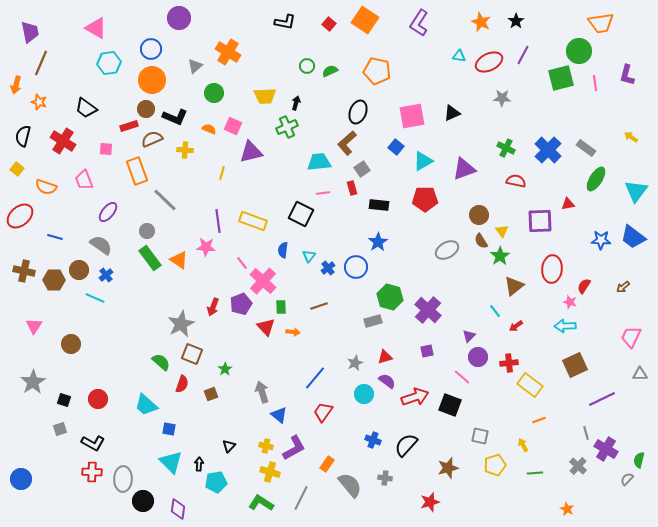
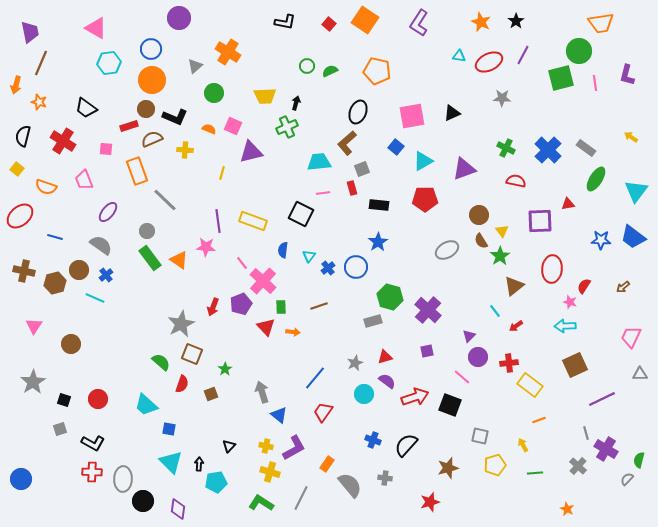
gray square at (362, 169): rotated 14 degrees clockwise
brown hexagon at (54, 280): moved 1 px right, 3 px down; rotated 15 degrees counterclockwise
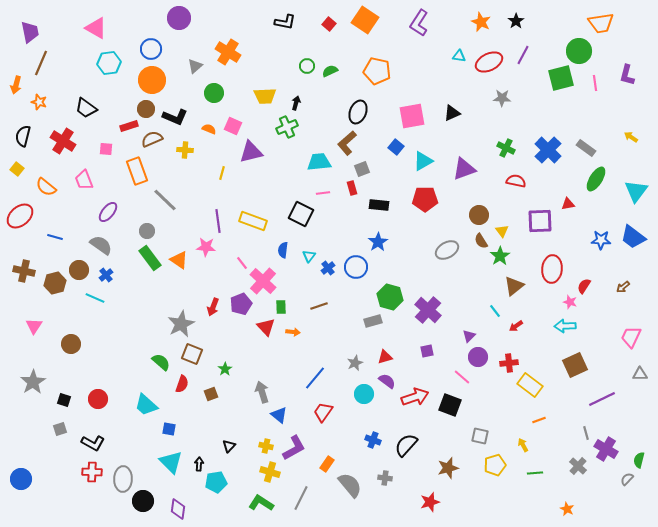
orange semicircle at (46, 187): rotated 20 degrees clockwise
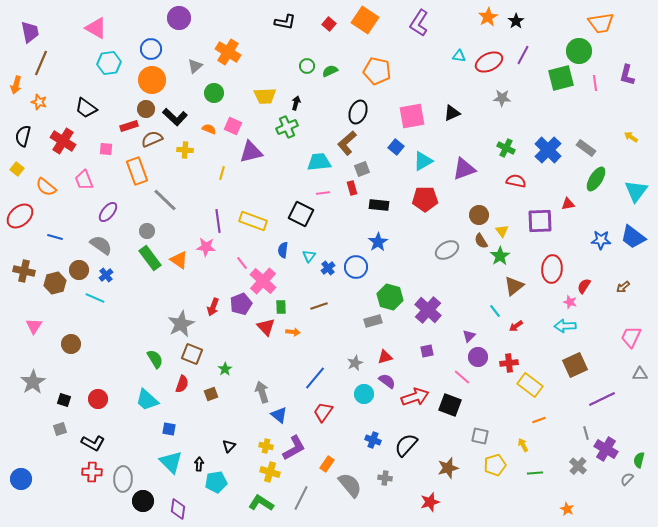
orange star at (481, 22): moved 7 px right, 5 px up; rotated 18 degrees clockwise
black L-shape at (175, 117): rotated 20 degrees clockwise
green semicircle at (161, 362): moved 6 px left, 3 px up; rotated 18 degrees clockwise
cyan trapezoid at (146, 405): moved 1 px right, 5 px up
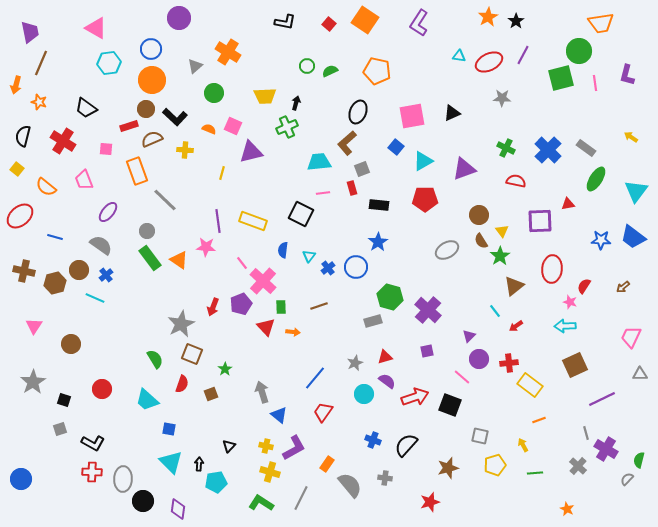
purple circle at (478, 357): moved 1 px right, 2 px down
red circle at (98, 399): moved 4 px right, 10 px up
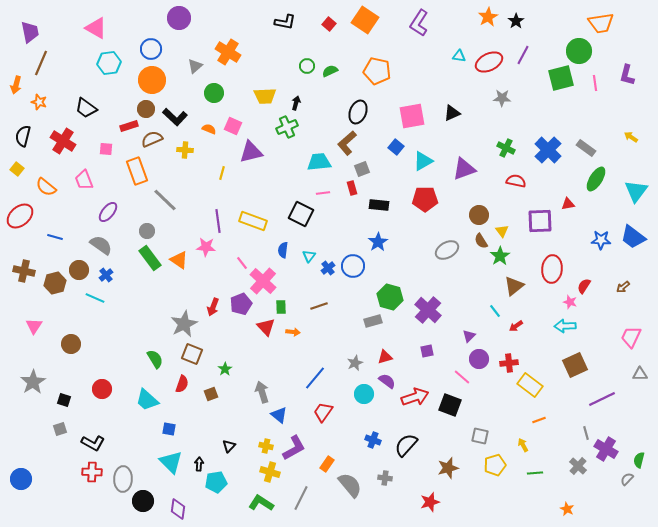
blue circle at (356, 267): moved 3 px left, 1 px up
gray star at (181, 324): moved 3 px right
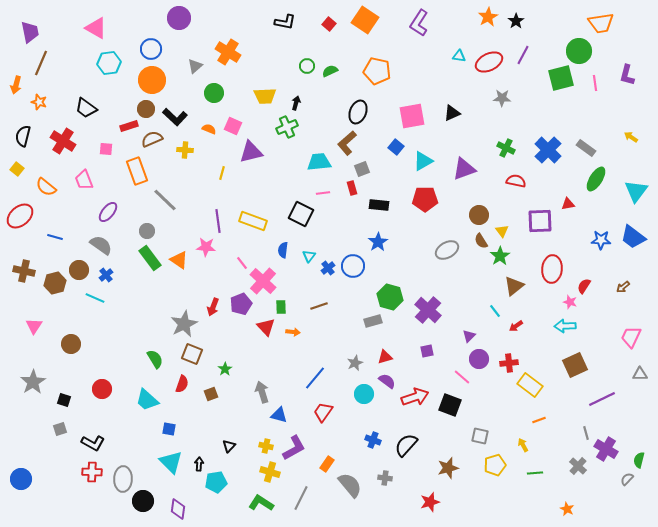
blue triangle at (279, 415): rotated 24 degrees counterclockwise
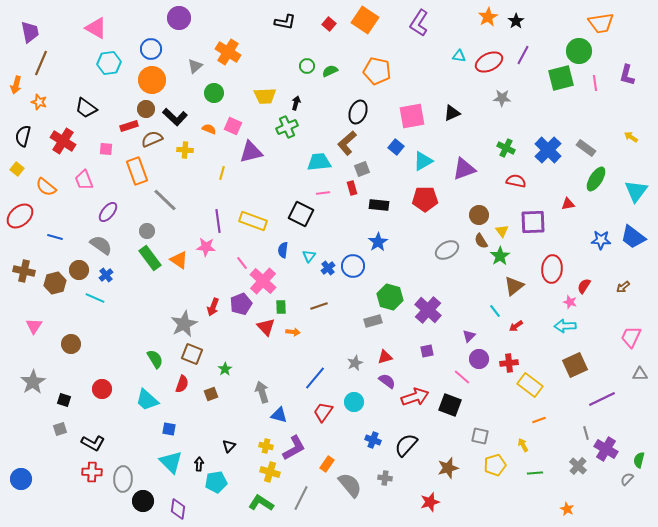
purple square at (540, 221): moved 7 px left, 1 px down
cyan circle at (364, 394): moved 10 px left, 8 px down
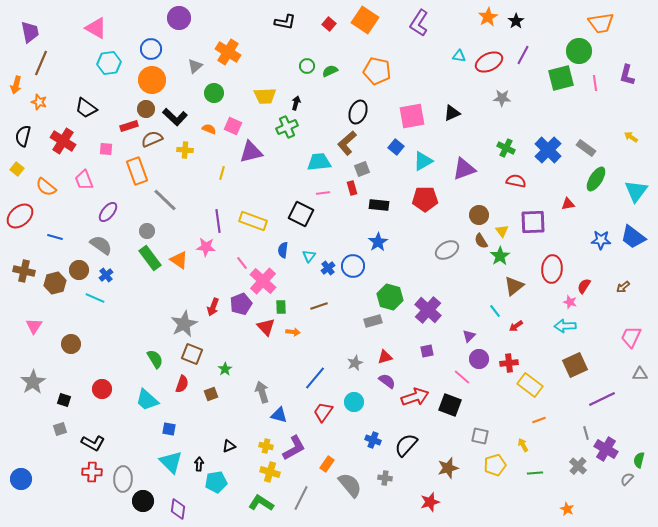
black triangle at (229, 446): rotated 24 degrees clockwise
